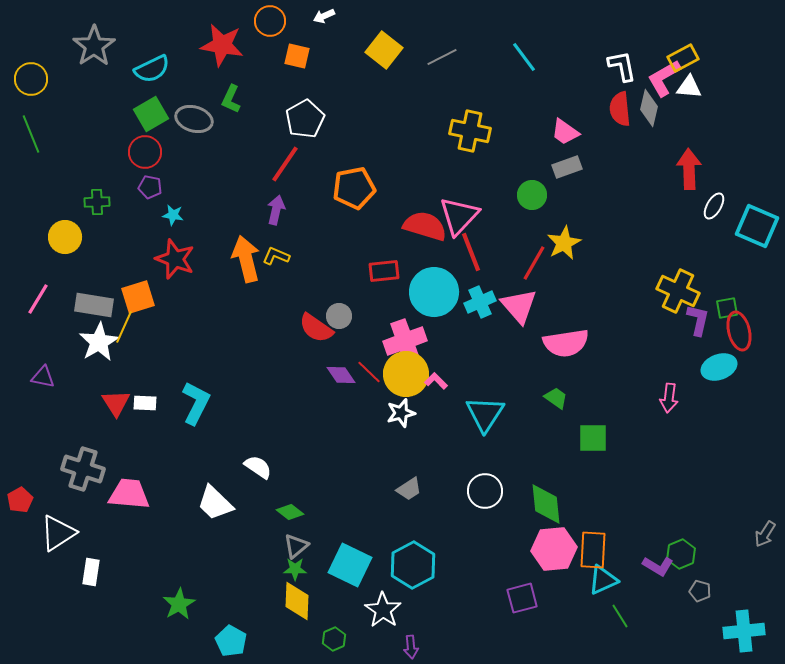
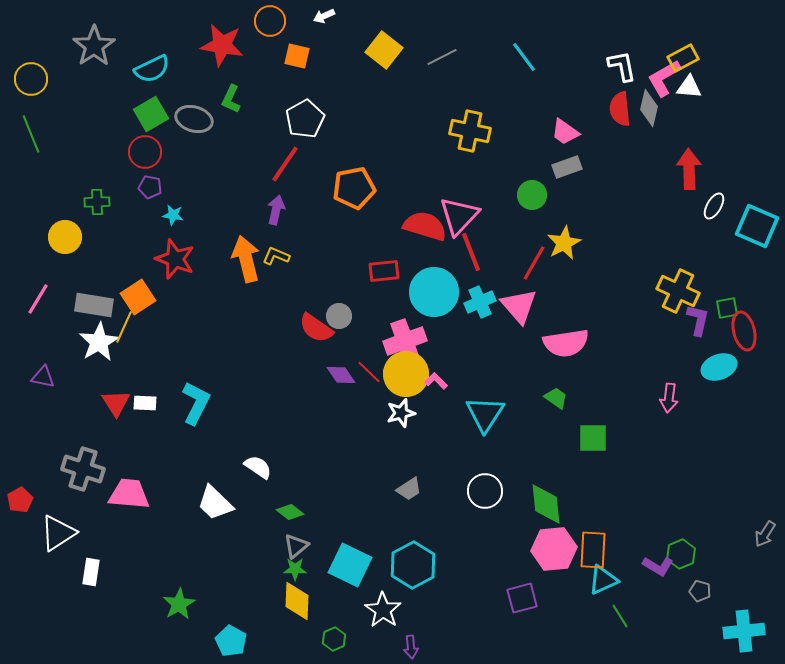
orange square at (138, 297): rotated 16 degrees counterclockwise
red ellipse at (739, 331): moved 5 px right
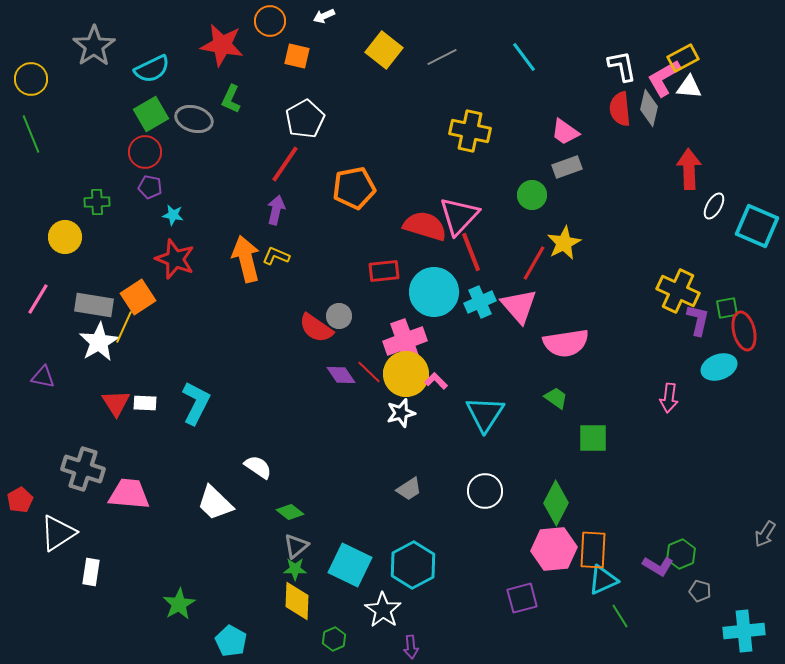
green diamond at (546, 504): moved 10 px right, 1 px up; rotated 33 degrees clockwise
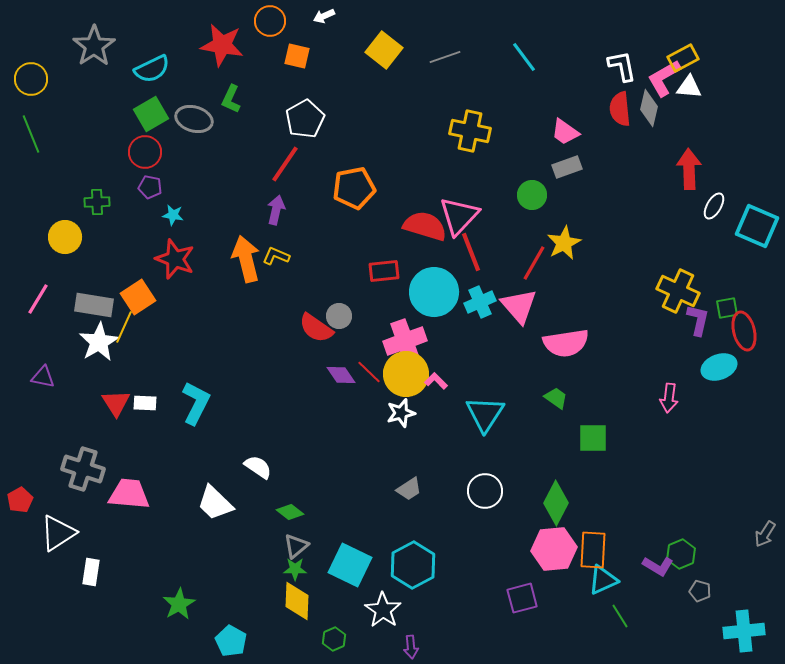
gray line at (442, 57): moved 3 px right; rotated 8 degrees clockwise
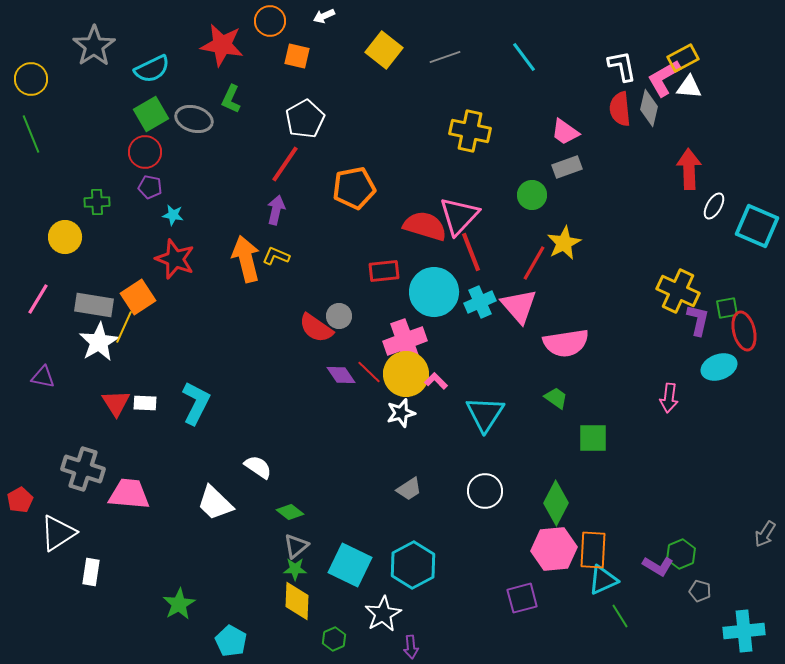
white star at (383, 610): moved 4 px down; rotated 9 degrees clockwise
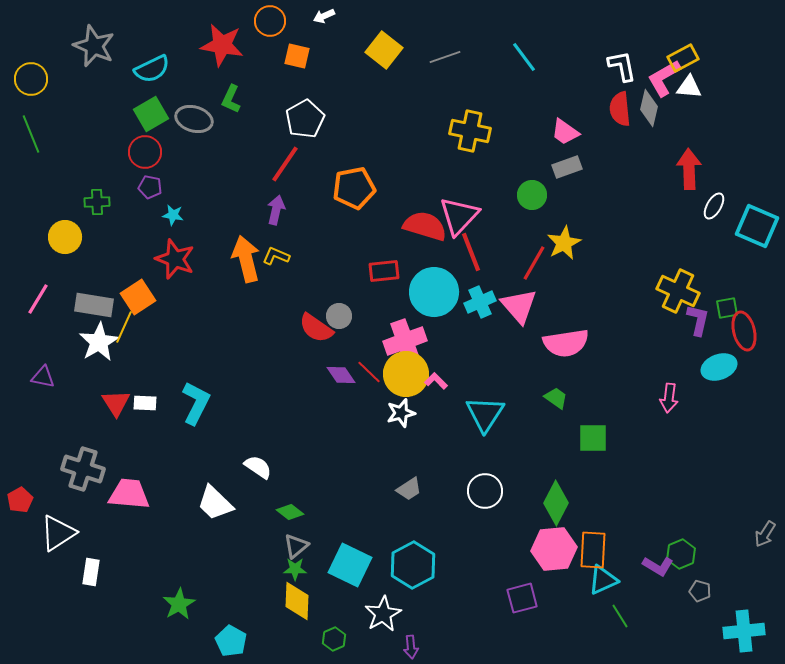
gray star at (94, 46): rotated 15 degrees counterclockwise
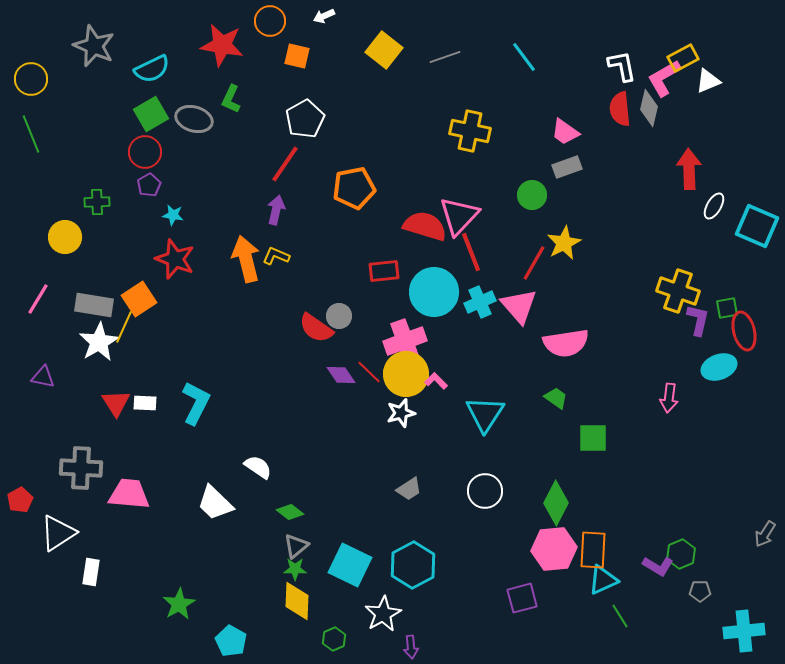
white triangle at (689, 87): moved 19 px right, 6 px up; rotated 28 degrees counterclockwise
purple pentagon at (150, 187): moved 1 px left, 2 px up; rotated 30 degrees clockwise
yellow cross at (678, 291): rotated 6 degrees counterclockwise
orange square at (138, 297): moved 1 px right, 2 px down
gray cross at (83, 469): moved 2 px left, 1 px up; rotated 15 degrees counterclockwise
gray pentagon at (700, 591): rotated 15 degrees counterclockwise
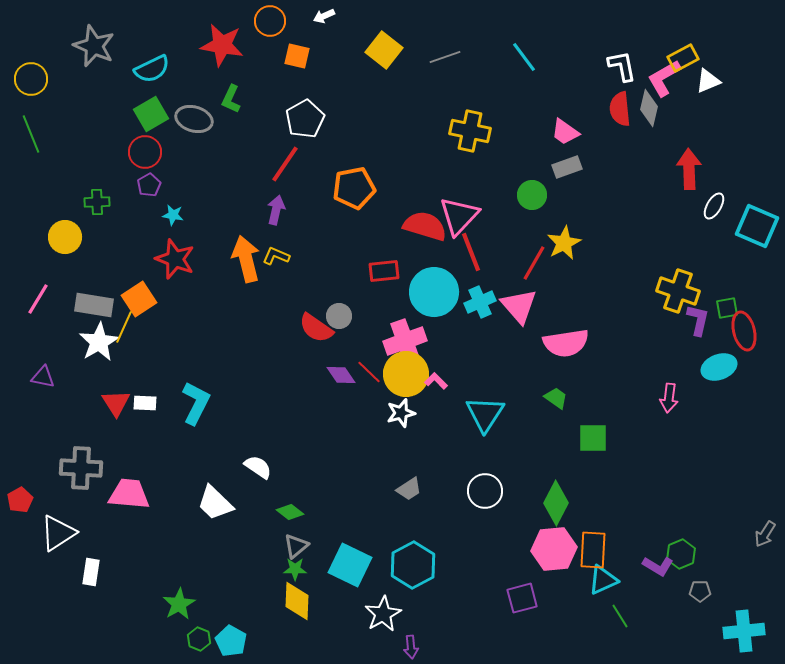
green hexagon at (334, 639): moved 135 px left; rotated 15 degrees counterclockwise
